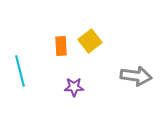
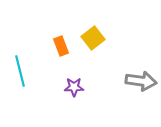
yellow square: moved 3 px right, 3 px up
orange rectangle: rotated 18 degrees counterclockwise
gray arrow: moved 5 px right, 5 px down
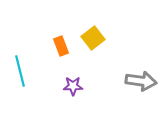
purple star: moved 1 px left, 1 px up
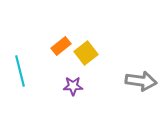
yellow square: moved 7 px left, 15 px down
orange rectangle: rotated 72 degrees clockwise
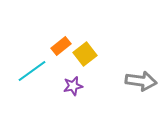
yellow square: moved 1 px left, 1 px down
cyan line: moved 12 px right; rotated 68 degrees clockwise
purple star: rotated 12 degrees counterclockwise
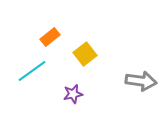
orange rectangle: moved 11 px left, 9 px up
purple star: moved 8 px down
